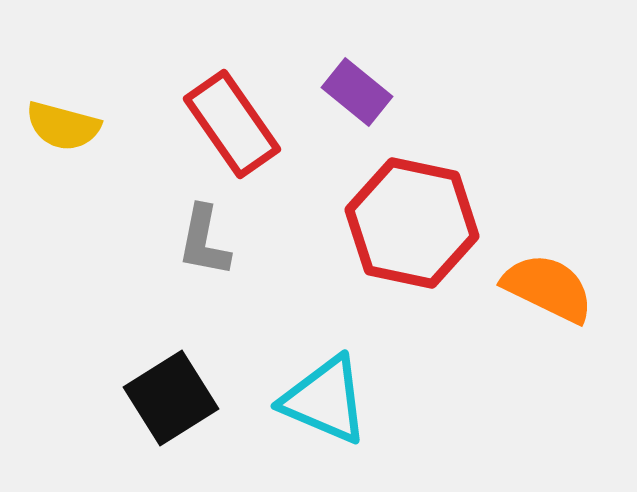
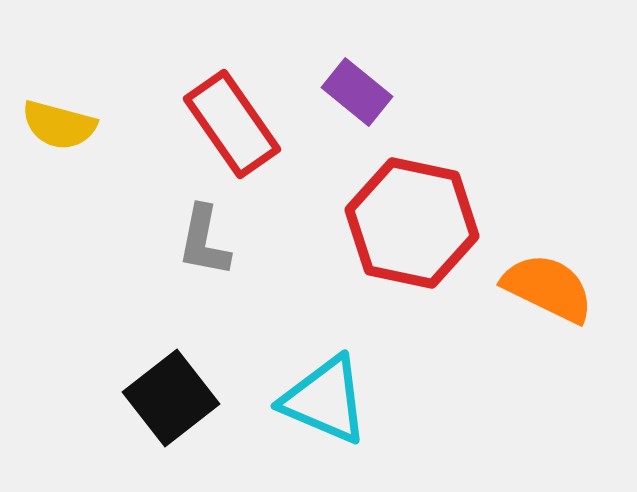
yellow semicircle: moved 4 px left, 1 px up
black square: rotated 6 degrees counterclockwise
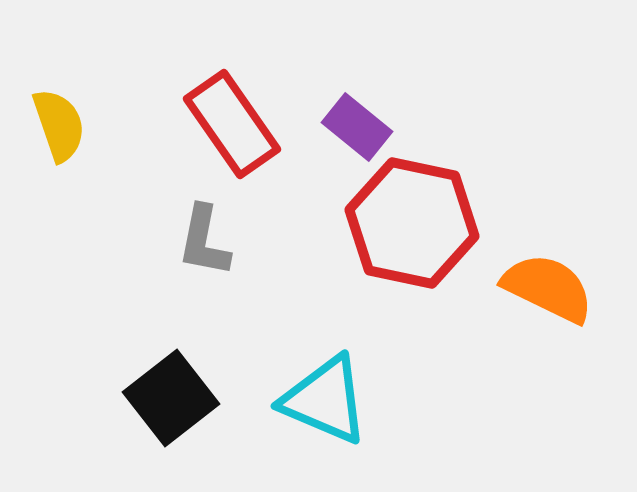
purple rectangle: moved 35 px down
yellow semicircle: rotated 124 degrees counterclockwise
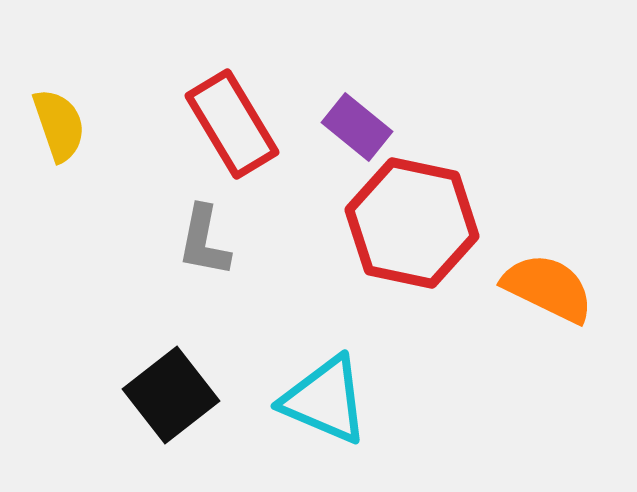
red rectangle: rotated 4 degrees clockwise
black square: moved 3 px up
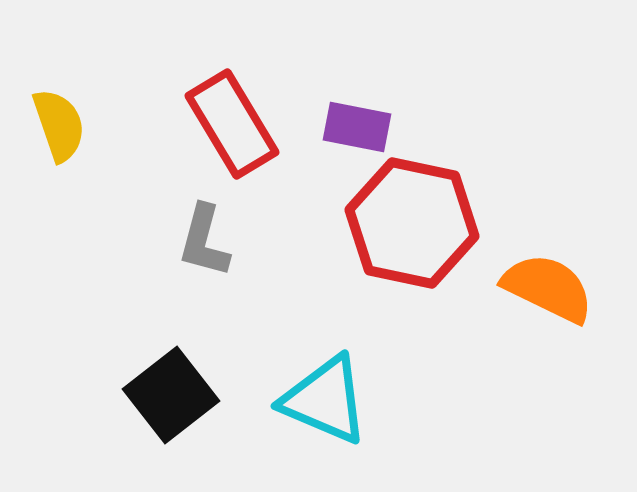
purple rectangle: rotated 28 degrees counterclockwise
gray L-shape: rotated 4 degrees clockwise
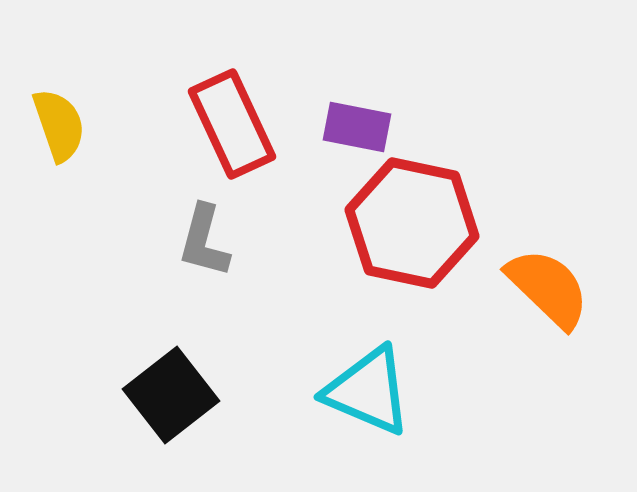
red rectangle: rotated 6 degrees clockwise
orange semicircle: rotated 18 degrees clockwise
cyan triangle: moved 43 px right, 9 px up
